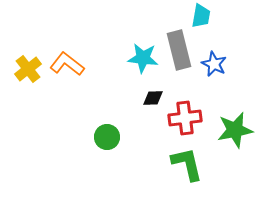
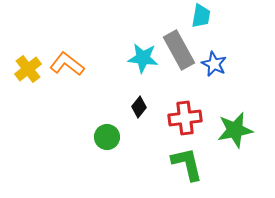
gray rectangle: rotated 15 degrees counterclockwise
black diamond: moved 14 px left, 9 px down; rotated 50 degrees counterclockwise
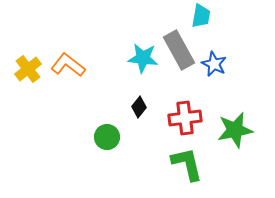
orange L-shape: moved 1 px right, 1 px down
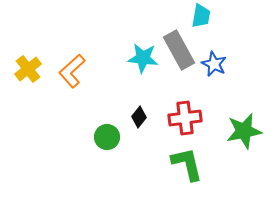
orange L-shape: moved 4 px right, 6 px down; rotated 80 degrees counterclockwise
black diamond: moved 10 px down
green star: moved 9 px right, 1 px down
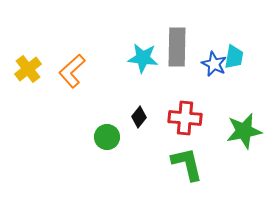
cyan trapezoid: moved 33 px right, 41 px down
gray rectangle: moved 2 px left, 3 px up; rotated 30 degrees clockwise
red cross: rotated 12 degrees clockwise
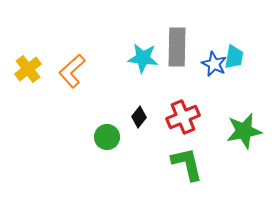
red cross: moved 2 px left, 1 px up; rotated 28 degrees counterclockwise
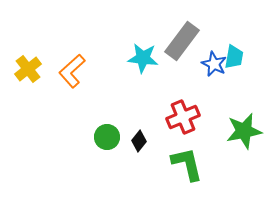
gray rectangle: moved 5 px right, 6 px up; rotated 36 degrees clockwise
black diamond: moved 24 px down
